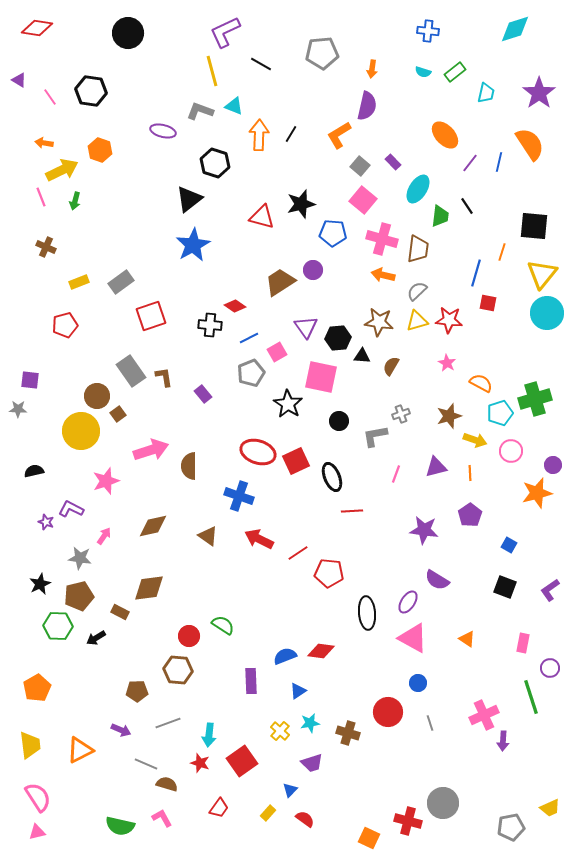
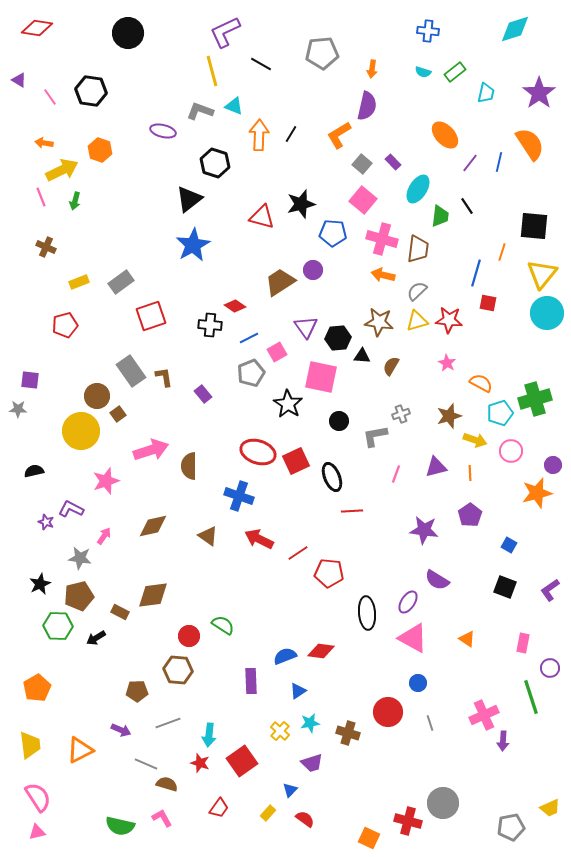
gray square at (360, 166): moved 2 px right, 2 px up
brown diamond at (149, 588): moved 4 px right, 7 px down
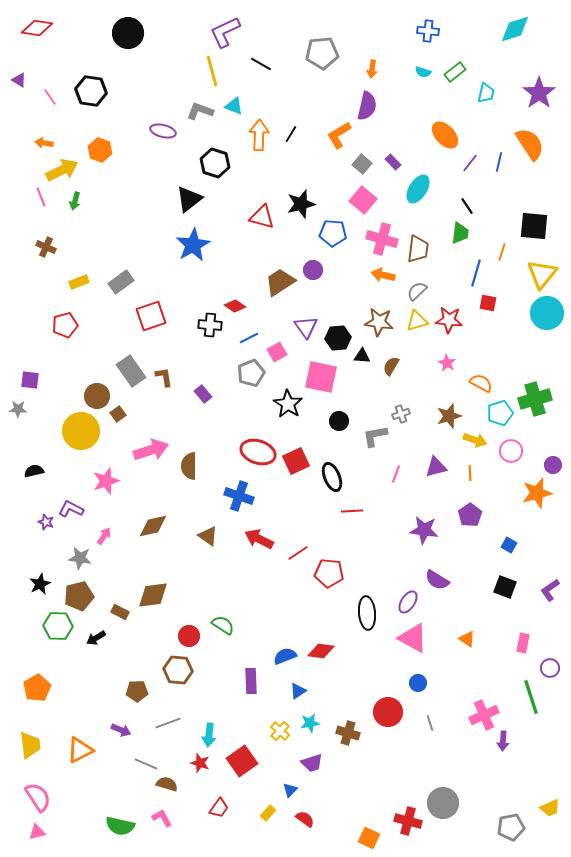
green trapezoid at (440, 216): moved 20 px right, 17 px down
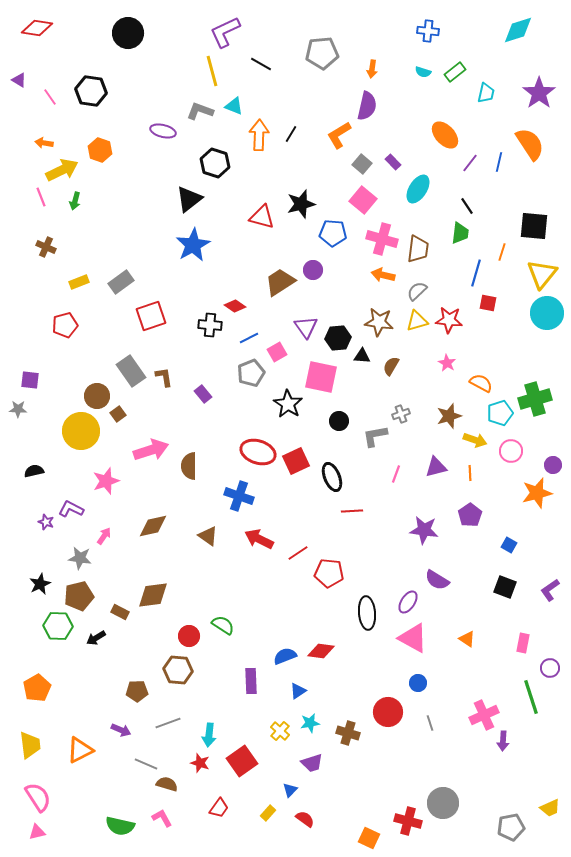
cyan diamond at (515, 29): moved 3 px right, 1 px down
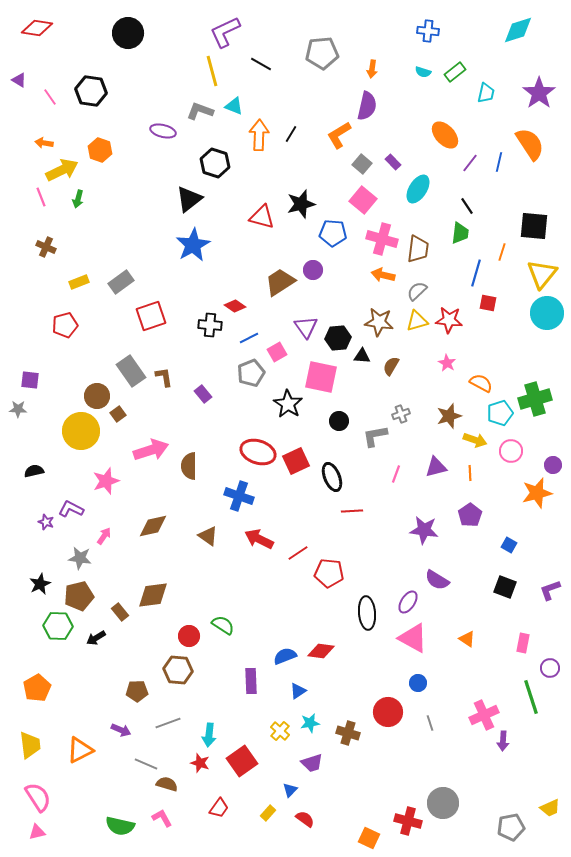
green arrow at (75, 201): moved 3 px right, 2 px up
purple L-shape at (550, 590): rotated 15 degrees clockwise
brown rectangle at (120, 612): rotated 24 degrees clockwise
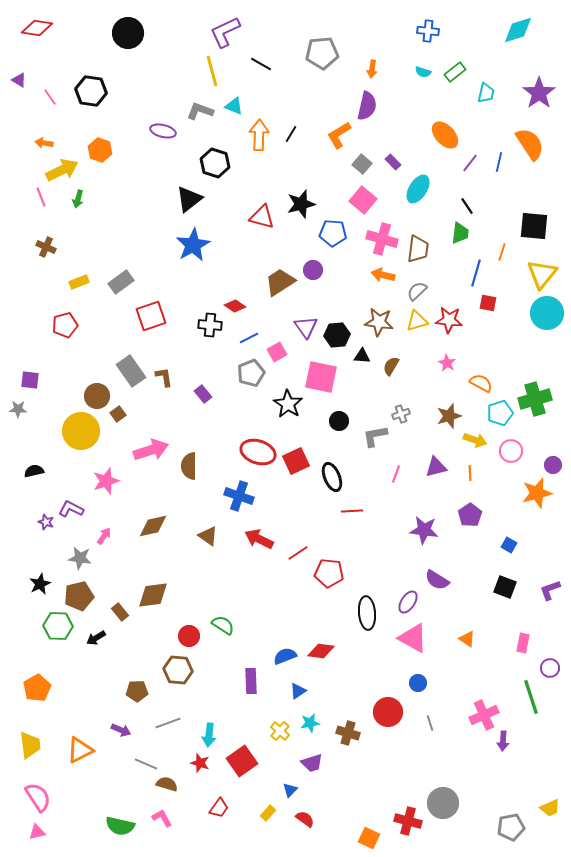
black hexagon at (338, 338): moved 1 px left, 3 px up
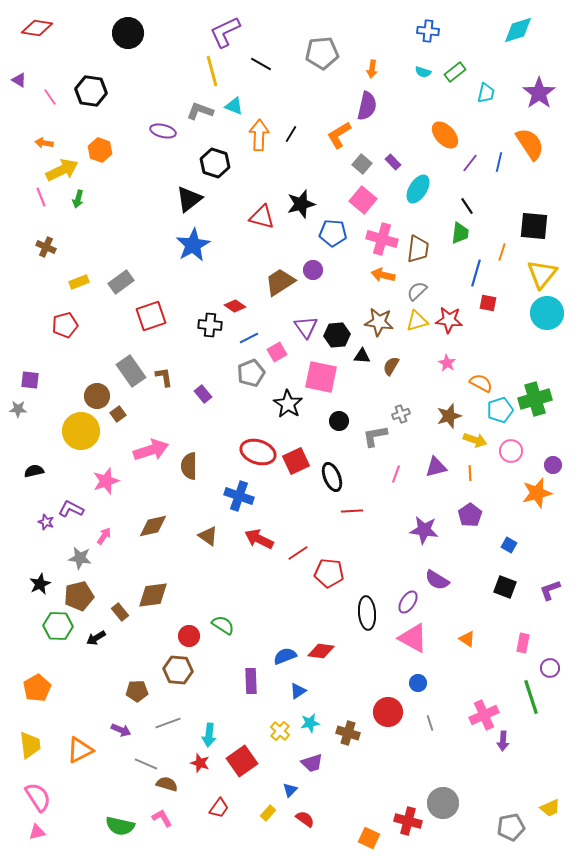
cyan pentagon at (500, 413): moved 3 px up
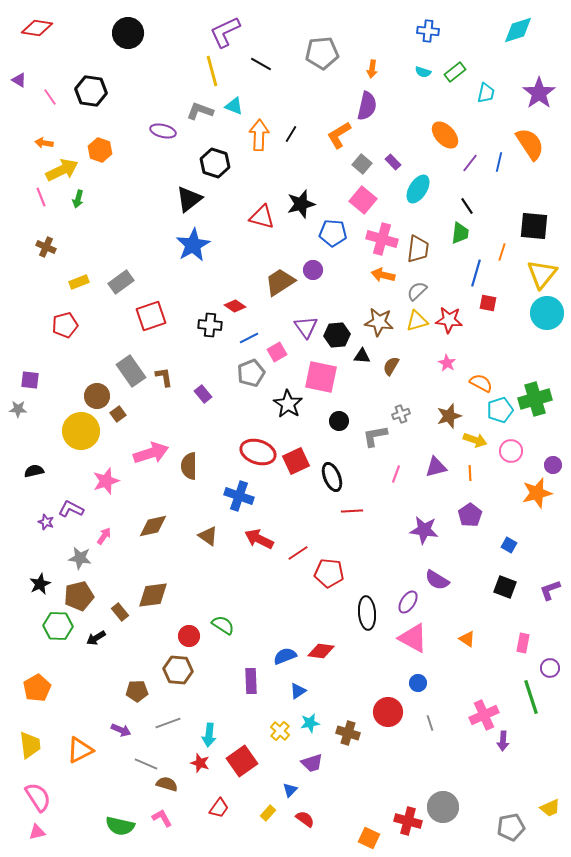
pink arrow at (151, 450): moved 3 px down
gray circle at (443, 803): moved 4 px down
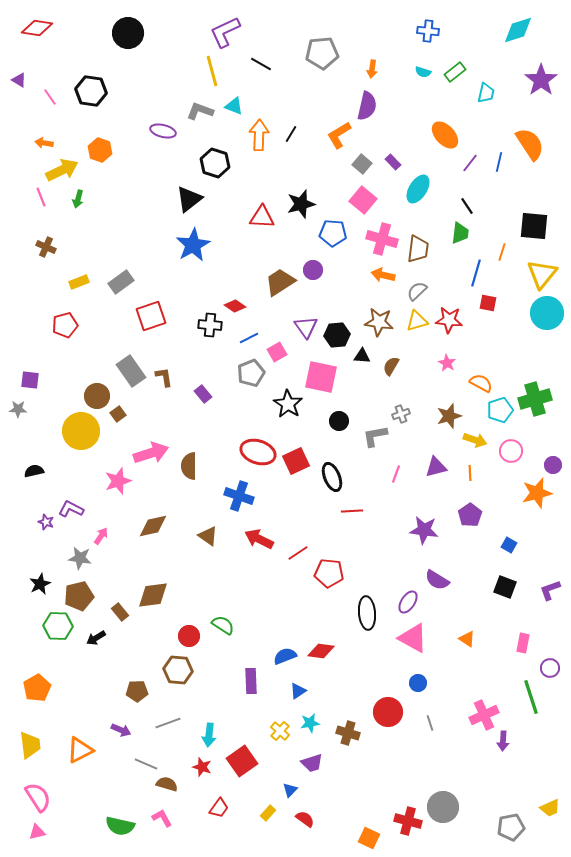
purple star at (539, 93): moved 2 px right, 13 px up
red triangle at (262, 217): rotated 12 degrees counterclockwise
pink star at (106, 481): moved 12 px right
pink arrow at (104, 536): moved 3 px left
red star at (200, 763): moved 2 px right, 4 px down
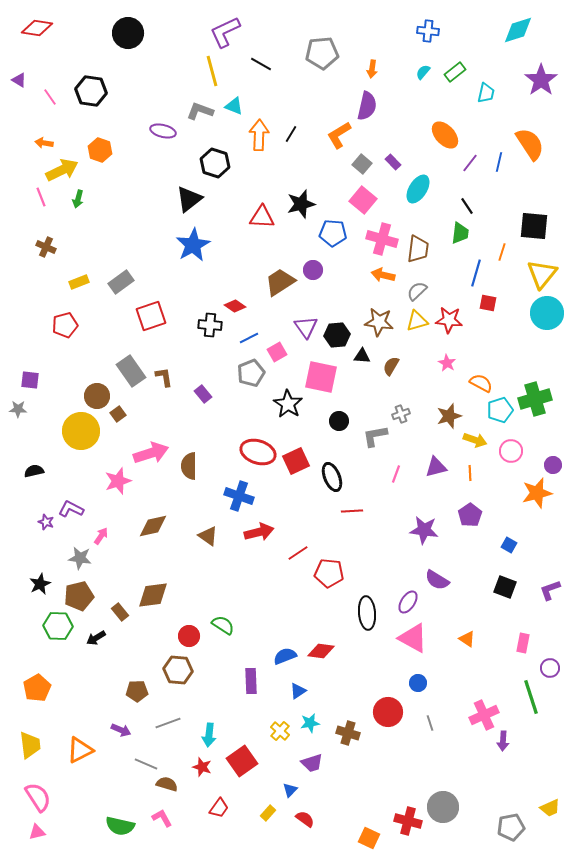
cyan semicircle at (423, 72): rotated 112 degrees clockwise
red arrow at (259, 539): moved 7 px up; rotated 140 degrees clockwise
